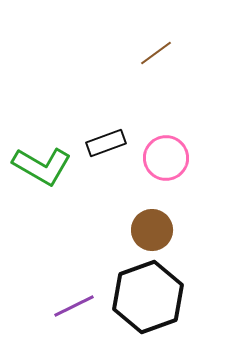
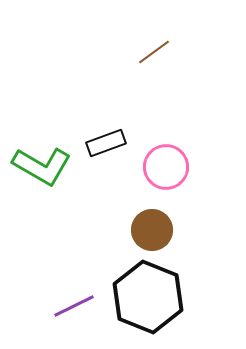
brown line: moved 2 px left, 1 px up
pink circle: moved 9 px down
black hexagon: rotated 18 degrees counterclockwise
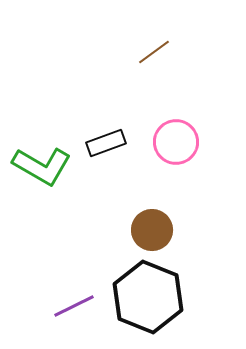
pink circle: moved 10 px right, 25 px up
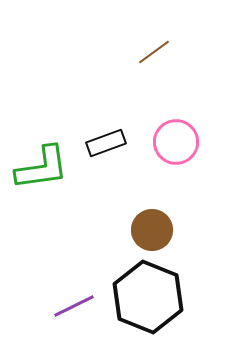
green L-shape: moved 2 px down; rotated 38 degrees counterclockwise
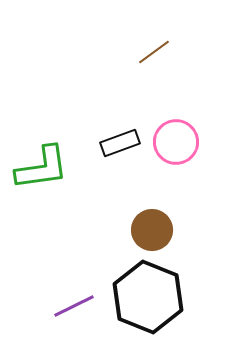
black rectangle: moved 14 px right
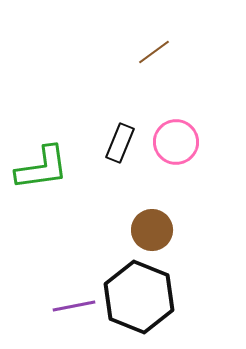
black rectangle: rotated 48 degrees counterclockwise
black hexagon: moved 9 px left
purple line: rotated 15 degrees clockwise
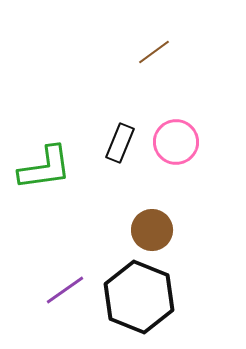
green L-shape: moved 3 px right
purple line: moved 9 px left, 16 px up; rotated 24 degrees counterclockwise
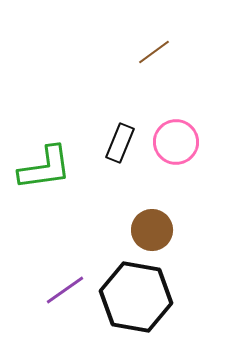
black hexagon: moved 3 px left; rotated 12 degrees counterclockwise
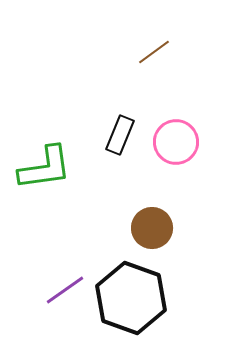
black rectangle: moved 8 px up
brown circle: moved 2 px up
black hexagon: moved 5 px left, 1 px down; rotated 10 degrees clockwise
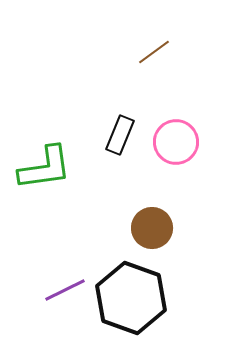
purple line: rotated 9 degrees clockwise
